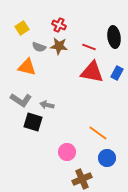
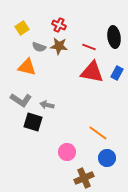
brown cross: moved 2 px right, 1 px up
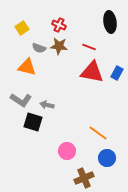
black ellipse: moved 4 px left, 15 px up
gray semicircle: moved 1 px down
pink circle: moved 1 px up
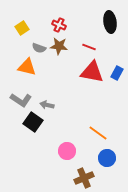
black square: rotated 18 degrees clockwise
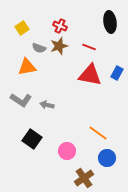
red cross: moved 1 px right, 1 px down
brown star: rotated 24 degrees counterclockwise
orange triangle: rotated 24 degrees counterclockwise
red triangle: moved 2 px left, 3 px down
black square: moved 1 px left, 17 px down
brown cross: rotated 12 degrees counterclockwise
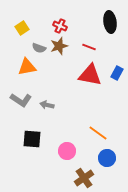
black square: rotated 30 degrees counterclockwise
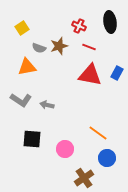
red cross: moved 19 px right
pink circle: moved 2 px left, 2 px up
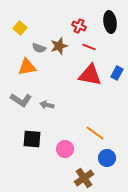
yellow square: moved 2 px left; rotated 16 degrees counterclockwise
orange line: moved 3 px left
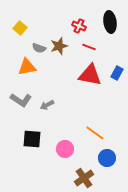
gray arrow: rotated 40 degrees counterclockwise
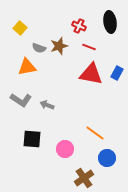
red triangle: moved 1 px right, 1 px up
gray arrow: rotated 48 degrees clockwise
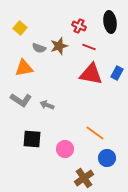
orange triangle: moved 3 px left, 1 px down
